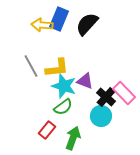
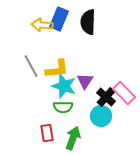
black semicircle: moved 1 px right, 2 px up; rotated 40 degrees counterclockwise
yellow L-shape: moved 1 px down
purple triangle: rotated 42 degrees clockwise
green semicircle: rotated 36 degrees clockwise
red rectangle: moved 3 px down; rotated 48 degrees counterclockwise
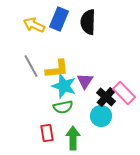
yellow arrow: moved 8 px left; rotated 20 degrees clockwise
green semicircle: rotated 12 degrees counterclockwise
green arrow: rotated 20 degrees counterclockwise
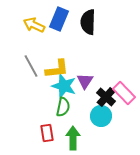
green semicircle: rotated 66 degrees counterclockwise
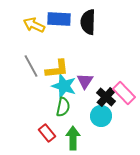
blue rectangle: rotated 70 degrees clockwise
red rectangle: rotated 30 degrees counterclockwise
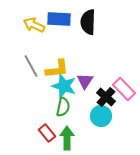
pink rectangle: moved 4 px up
green arrow: moved 6 px left
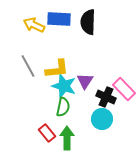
gray line: moved 3 px left
black cross: rotated 18 degrees counterclockwise
cyan circle: moved 1 px right, 3 px down
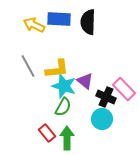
purple triangle: rotated 24 degrees counterclockwise
green semicircle: rotated 18 degrees clockwise
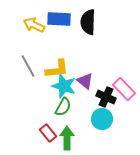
red rectangle: moved 1 px right
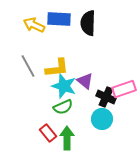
black semicircle: moved 1 px down
yellow L-shape: moved 1 px up
pink rectangle: rotated 65 degrees counterclockwise
green semicircle: rotated 36 degrees clockwise
